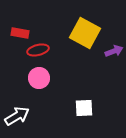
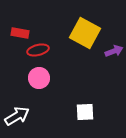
white square: moved 1 px right, 4 px down
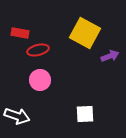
purple arrow: moved 4 px left, 5 px down
pink circle: moved 1 px right, 2 px down
white square: moved 2 px down
white arrow: rotated 50 degrees clockwise
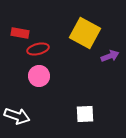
red ellipse: moved 1 px up
pink circle: moved 1 px left, 4 px up
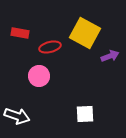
red ellipse: moved 12 px right, 2 px up
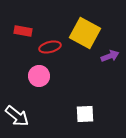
red rectangle: moved 3 px right, 2 px up
white arrow: rotated 20 degrees clockwise
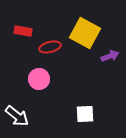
pink circle: moved 3 px down
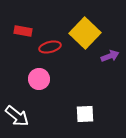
yellow square: rotated 16 degrees clockwise
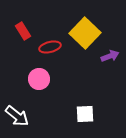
red rectangle: rotated 48 degrees clockwise
